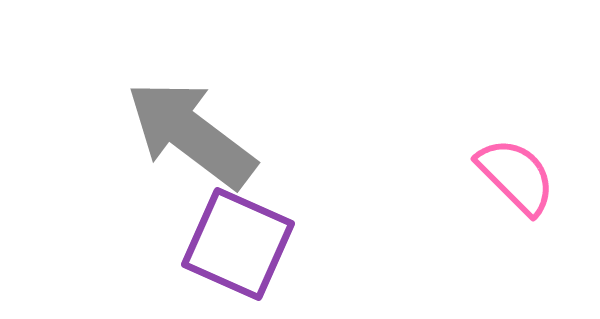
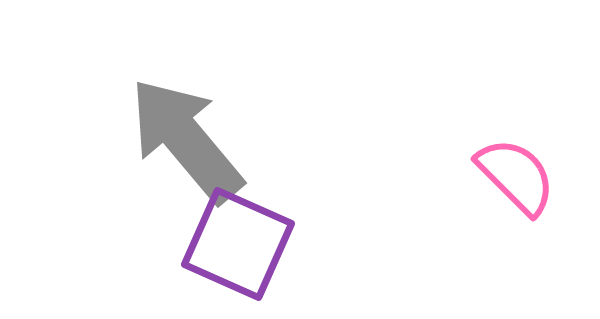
gray arrow: moved 5 px left, 6 px down; rotated 13 degrees clockwise
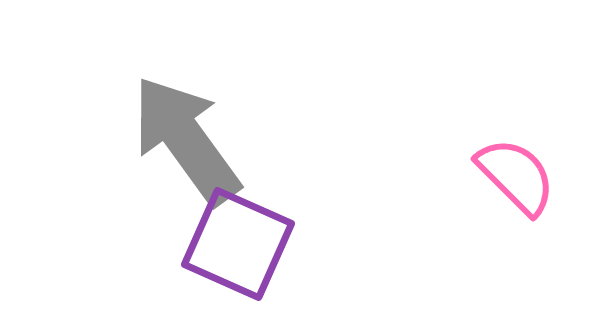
gray arrow: rotated 4 degrees clockwise
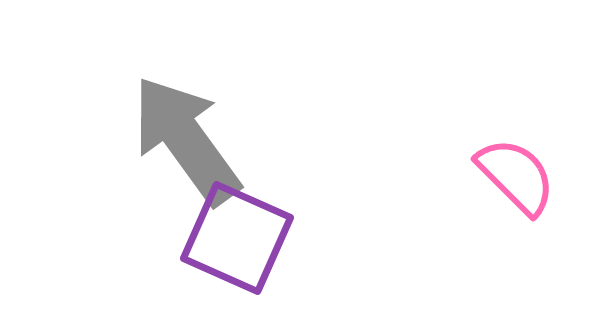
purple square: moved 1 px left, 6 px up
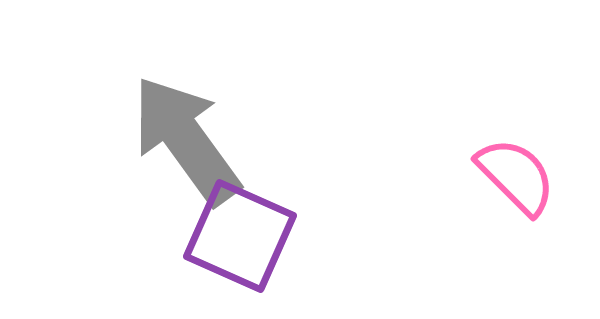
purple square: moved 3 px right, 2 px up
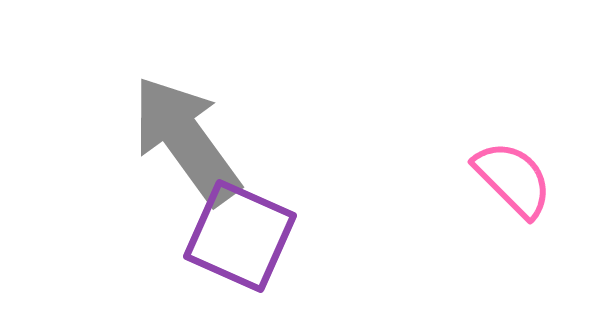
pink semicircle: moved 3 px left, 3 px down
